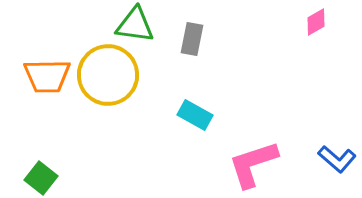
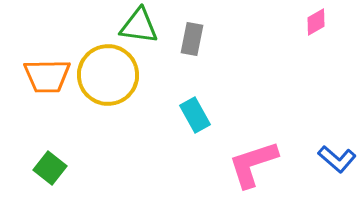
green triangle: moved 4 px right, 1 px down
cyan rectangle: rotated 32 degrees clockwise
green square: moved 9 px right, 10 px up
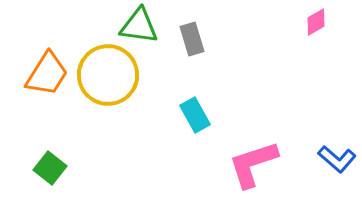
gray rectangle: rotated 28 degrees counterclockwise
orange trapezoid: moved 2 px up; rotated 57 degrees counterclockwise
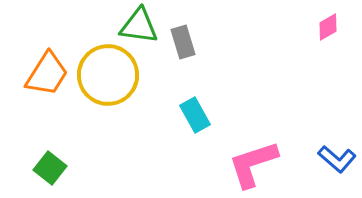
pink diamond: moved 12 px right, 5 px down
gray rectangle: moved 9 px left, 3 px down
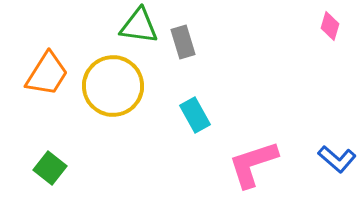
pink diamond: moved 2 px right, 1 px up; rotated 44 degrees counterclockwise
yellow circle: moved 5 px right, 11 px down
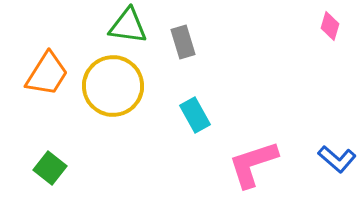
green triangle: moved 11 px left
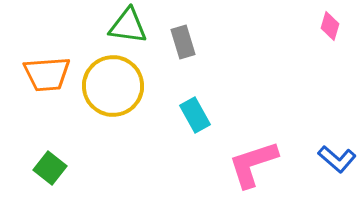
orange trapezoid: rotated 54 degrees clockwise
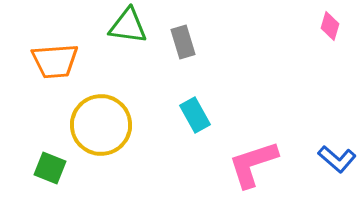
orange trapezoid: moved 8 px right, 13 px up
yellow circle: moved 12 px left, 39 px down
green square: rotated 16 degrees counterclockwise
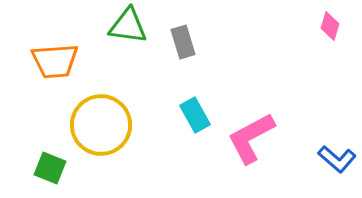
pink L-shape: moved 2 px left, 26 px up; rotated 10 degrees counterclockwise
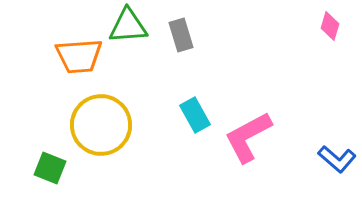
green triangle: rotated 12 degrees counterclockwise
gray rectangle: moved 2 px left, 7 px up
orange trapezoid: moved 24 px right, 5 px up
pink L-shape: moved 3 px left, 1 px up
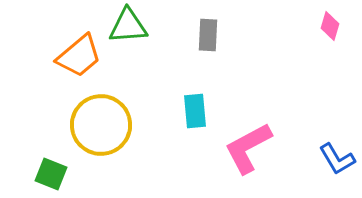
gray rectangle: moved 27 px right; rotated 20 degrees clockwise
orange trapezoid: rotated 36 degrees counterclockwise
cyan rectangle: moved 4 px up; rotated 24 degrees clockwise
pink L-shape: moved 11 px down
blue L-shape: rotated 18 degrees clockwise
green square: moved 1 px right, 6 px down
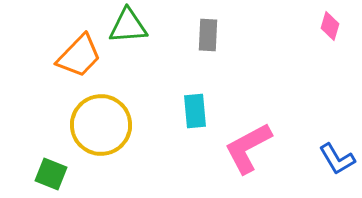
orange trapezoid: rotated 6 degrees counterclockwise
